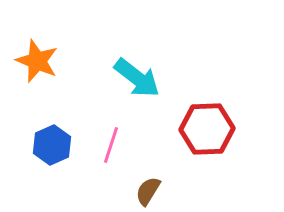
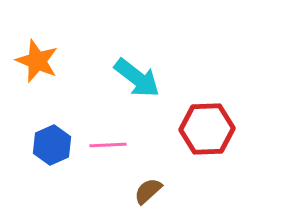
pink line: moved 3 px left; rotated 69 degrees clockwise
brown semicircle: rotated 16 degrees clockwise
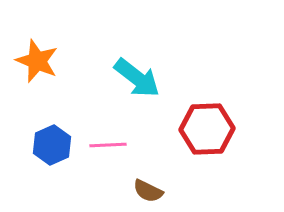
brown semicircle: rotated 112 degrees counterclockwise
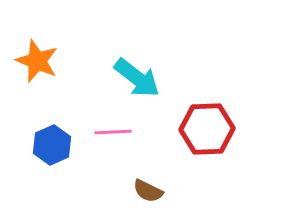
pink line: moved 5 px right, 13 px up
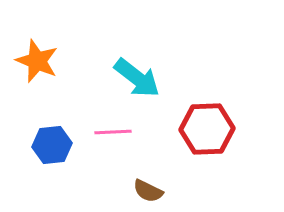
blue hexagon: rotated 18 degrees clockwise
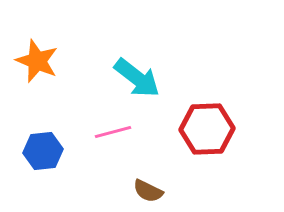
pink line: rotated 12 degrees counterclockwise
blue hexagon: moved 9 px left, 6 px down
